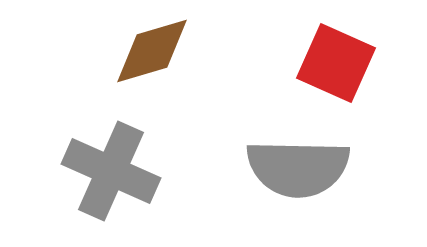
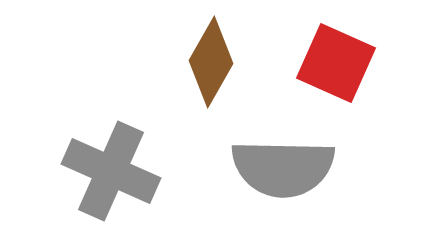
brown diamond: moved 59 px right, 11 px down; rotated 44 degrees counterclockwise
gray semicircle: moved 15 px left
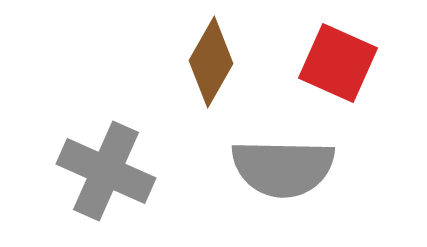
red square: moved 2 px right
gray cross: moved 5 px left
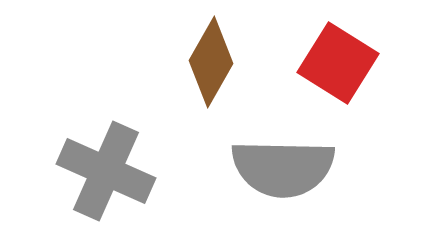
red square: rotated 8 degrees clockwise
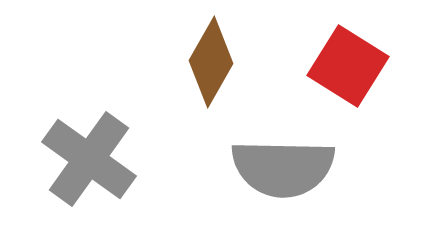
red square: moved 10 px right, 3 px down
gray cross: moved 17 px left, 12 px up; rotated 12 degrees clockwise
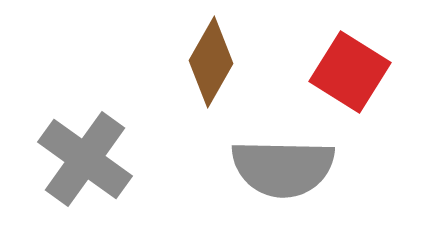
red square: moved 2 px right, 6 px down
gray cross: moved 4 px left
